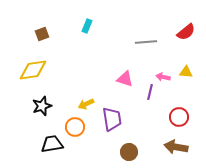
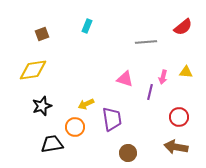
red semicircle: moved 3 px left, 5 px up
pink arrow: rotated 88 degrees counterclockwise
brown circle: moved 1 px left, 1 px down
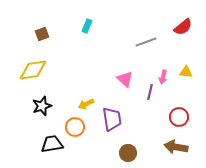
gray line: rotated 15 degrees counterclockwise
pink triangle: rotated 24 degrees clockwise
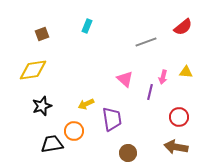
orange circle: moved 1 px left, 4 px down
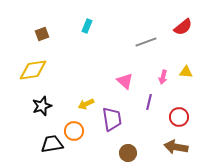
pink triangle: moved 2 px down
purple line: moved 1 px left, 10 px down
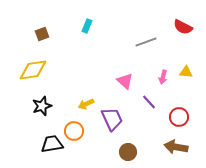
red semicircle: rotated 66 degrees clockwise
purple line: rotated 56 degrees counterclockwise
purple trapezoid: rotated 15 degrees counterclockwise
brown circle: moved 1 px up
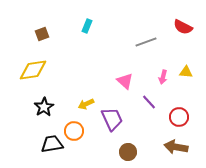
black star: moved 2 px right, 1 px down; rotated 12 degrees counterclockwise
